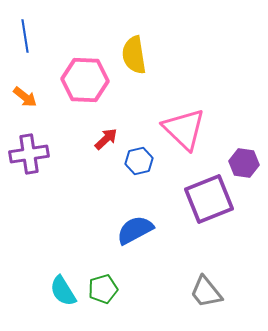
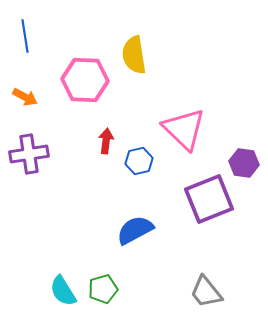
orange arrow: rotated 10 degrees counterclockwise
red arrow: moved 2 px down; rotated 40 degrees counterclockwise
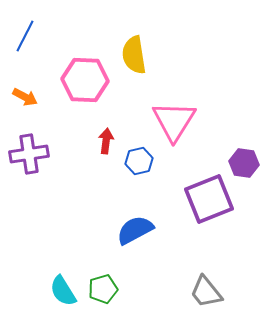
blue line: rotated 36 degrees clockwise
pink triangle: moved 10 px left, 8 px up; rotated 18 degrees clockwise
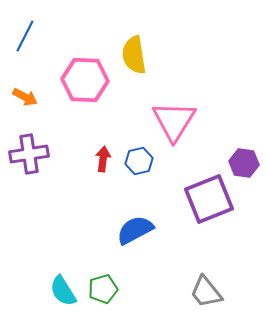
red arrow: moved 3 px left, 18 px down
